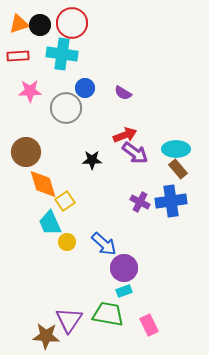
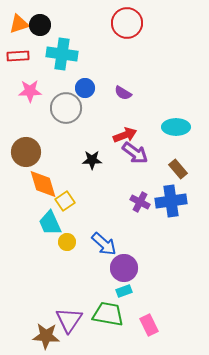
red circle: moved 55 px right
cyan ellipse: moved 22 px up
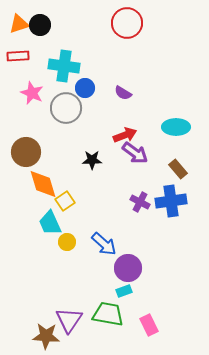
cyan cross: moved 2 px right, 12 px down
pink star: moved 2 px right, 2 px down; rotated 25 degrees clockwise
purple circle: moved 4 px right
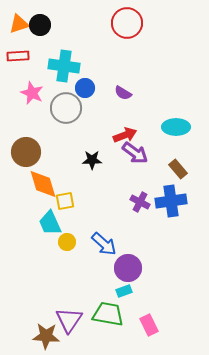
yellow square: rotated 24 degrees clockwise
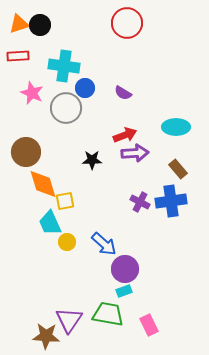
purple arrow: rotated 40 degrees counterclockwise
purple circle: moved 3 px left, 1 px down
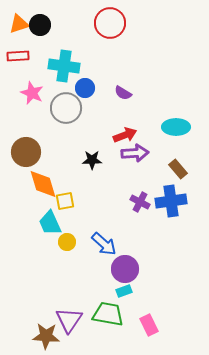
red circle: moved 17 px left
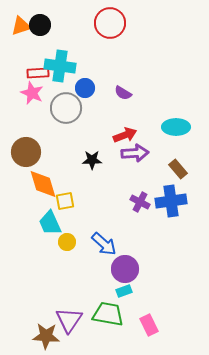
orange triangle: moved 2 px right, 2 px down
red rectangle: moved 20 px right, 17 px down
cyan cross: moved 4 px left
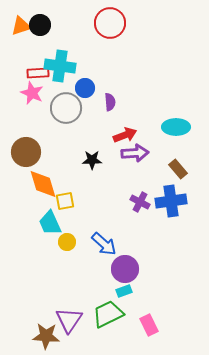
purple semicircle: moved 13 px left, 9 px down; rotated 126 degrees counterclockwise
green trapezoid: rotated 36 degrees counterclockwise
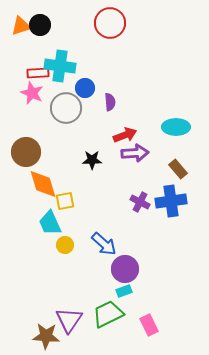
yellow circle: moved 2 px left, 3 px down
